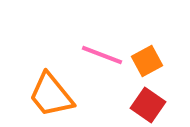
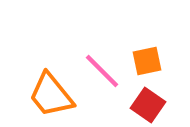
pink line: moved 16 px down; rotated 24 degrees clockwise
orange square: rotated 16 degrees clockwise
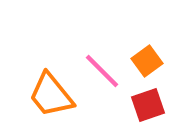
orange square: rotated 24 degrees counterclockwise
red square: rotated 36 degrees clockwise
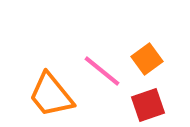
orange square: moved 2 px up
pink line: rotated 6 degrees counterclockwise
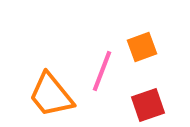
orange square: moved 5 px left, 12 px up; rotated 16 degrees clockwise
pink line: rotated 72 degrees clockwise
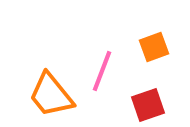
orange square: moved 12 px right
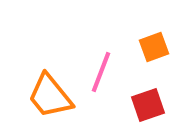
pink line: moved 1 px left, 1 px down
orange trapezoid: moved 1 px left, 1 px down
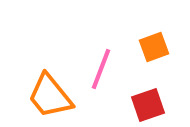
pink line: moved 3 px up
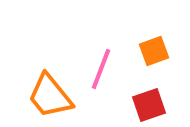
orange square: moved 4 px down
red square: moved 1 px right
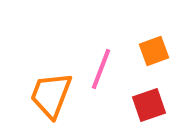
orange trapezoid: moved 1 px right, 1 px up; rotated 60 degrees clockwise
